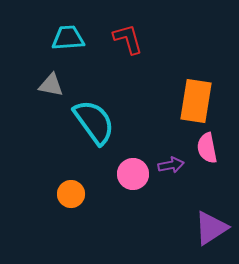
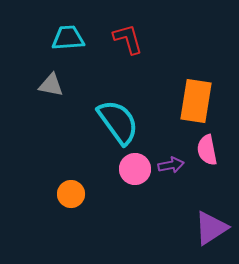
cyan semicircle: moved 24 px right
pink semicircle: moved 2 px down
pink circle: moved 2 px right, 5 px up
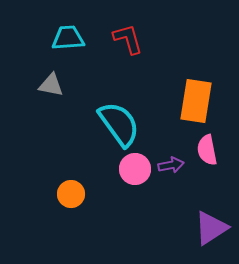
cyan semicircle: moved 1 px right, 2 px down
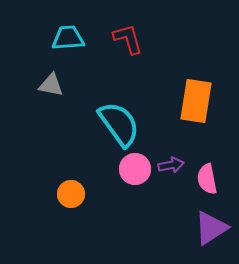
pink semicircle: moved 29 px down
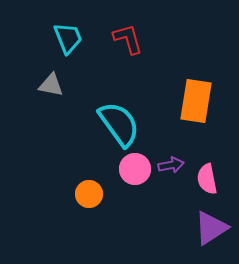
cyan trapezoid: rotated 72 degrees clockwise
orange circle: moved 18 px right
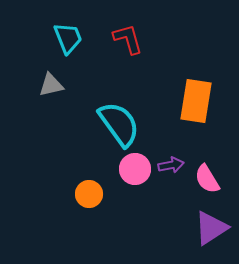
gray triangle: rotated 24 degrees counterclockwise
pink semicircle: rotated 20 degrees counterclockwise
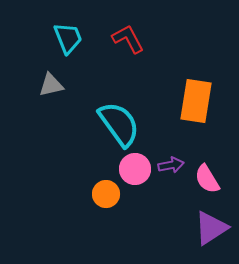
red L-shape: rotated 12 degrees counterclockwise
orange circle: moved 17 px right
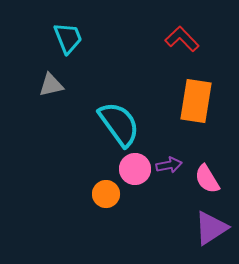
red L-shape: moved 54 px right; rotated 16 degrees counterclockwise
purple arrow: moved 2 px left
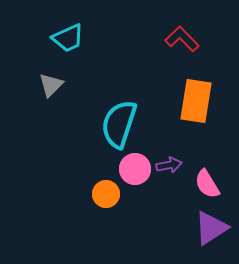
cyan trapezoid: rotated 88 degrees clockwise
gray triangle: rotated 32 degrees counterclockwise
cyan semicircle: rotated 126 degrees counterclockwise
pink semicircle: moved 5 px down
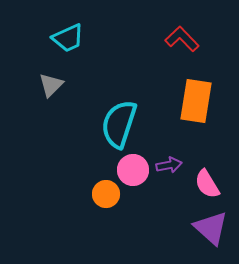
pink circle: moved 2 px left, 1 px down
purple triangle: rotated 45 degrees counterclockwise
